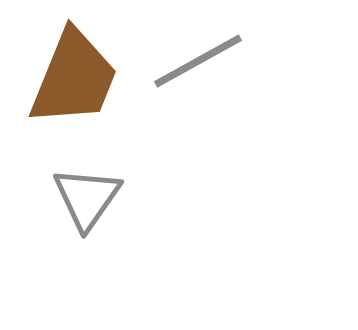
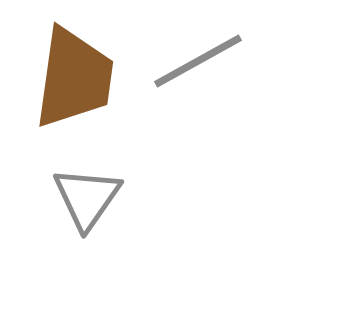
brown trapezoid: rotated 14 degrees counterclockwise
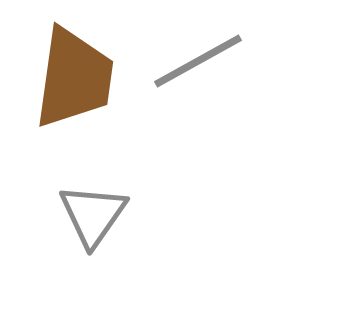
gray triangle: moved 6 px right, 17 px down
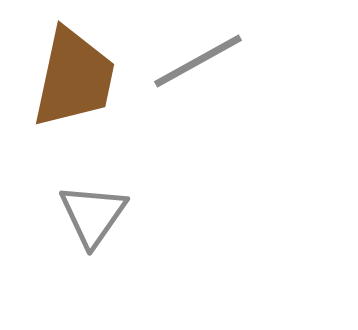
brown trapezoid: rotated 4 degrees clockwise
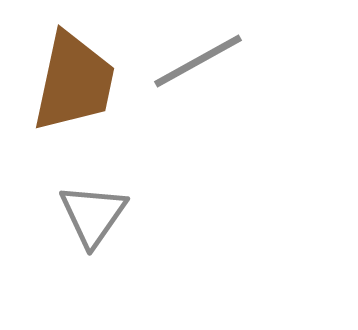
brown trapezoid: moved 4 px down
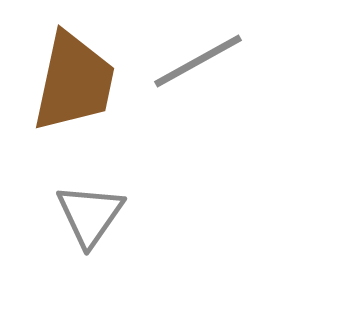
gray triangle: moved 3 px left
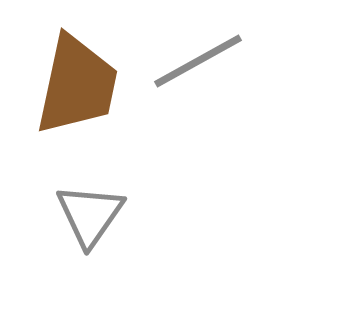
brown trapezoid: moved 3 px right, 3 px down
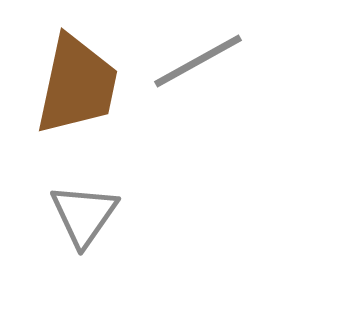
gray triangle: moved 6 px left
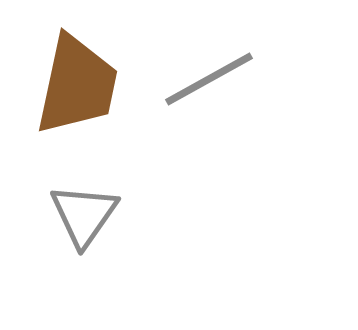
gray line: moved 11 px right, 18 px down
